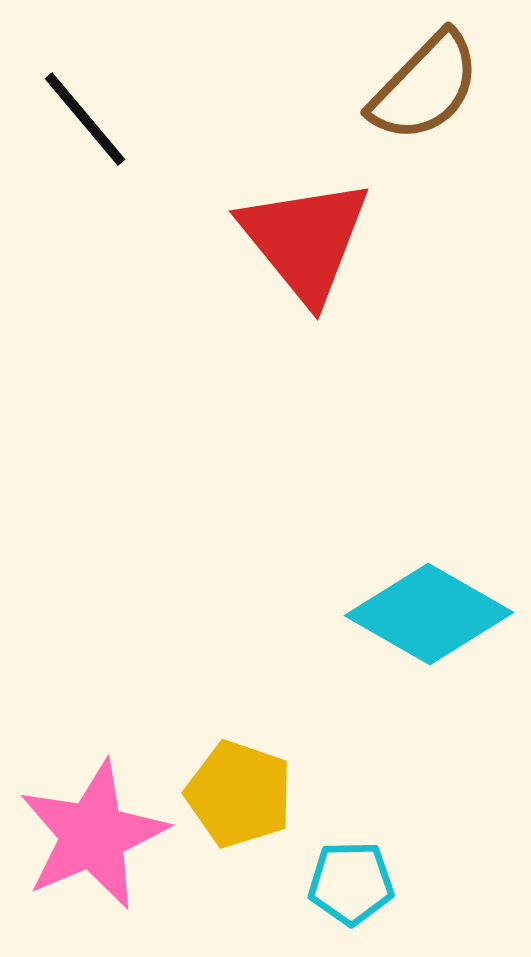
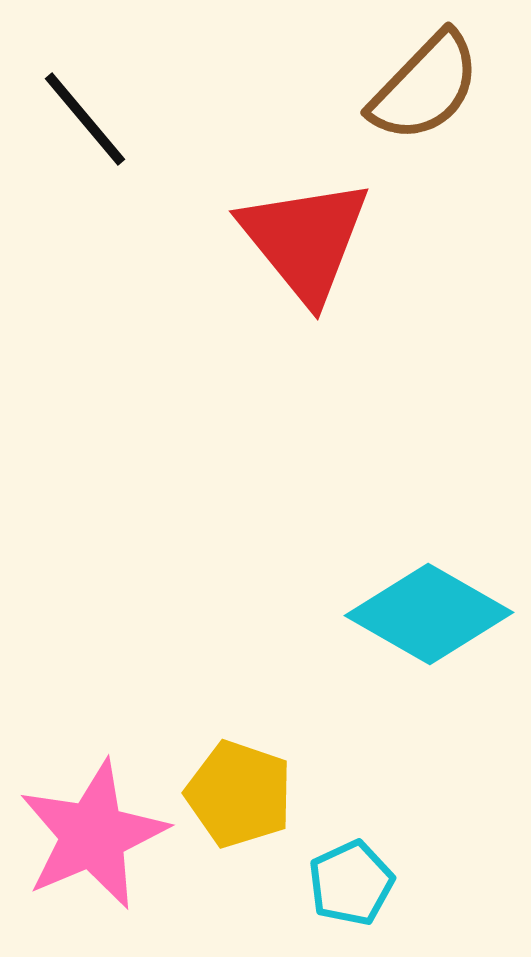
cyan pentagon: rotated 24 degrees counterclockwise
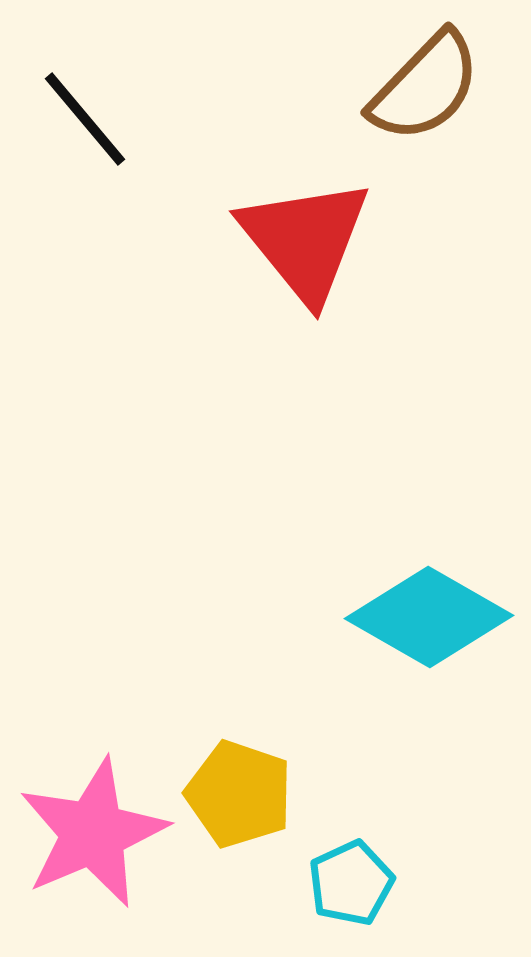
cyan diamond: moved 3 px down
pink star: moved 2 px up
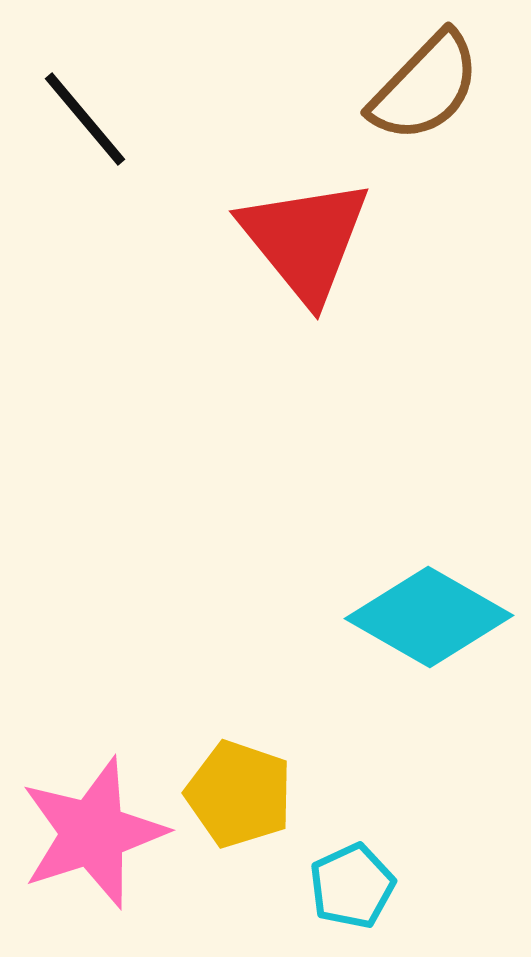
pink star: rotated 5 degrees clockwise
cyan pentagon: moved 1 px right, 3 px down
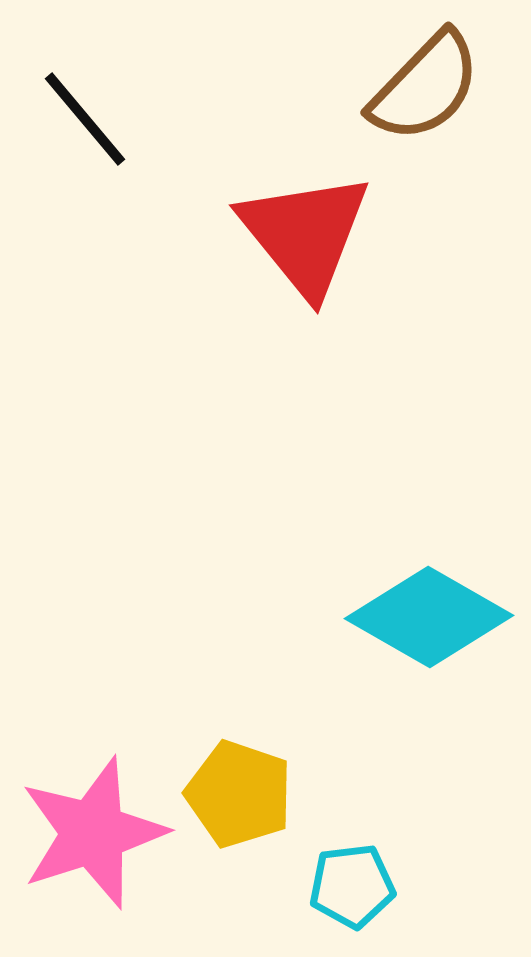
red triangle: moved 6 px up
cyan pentagon: rotated 18 degrees clockwise
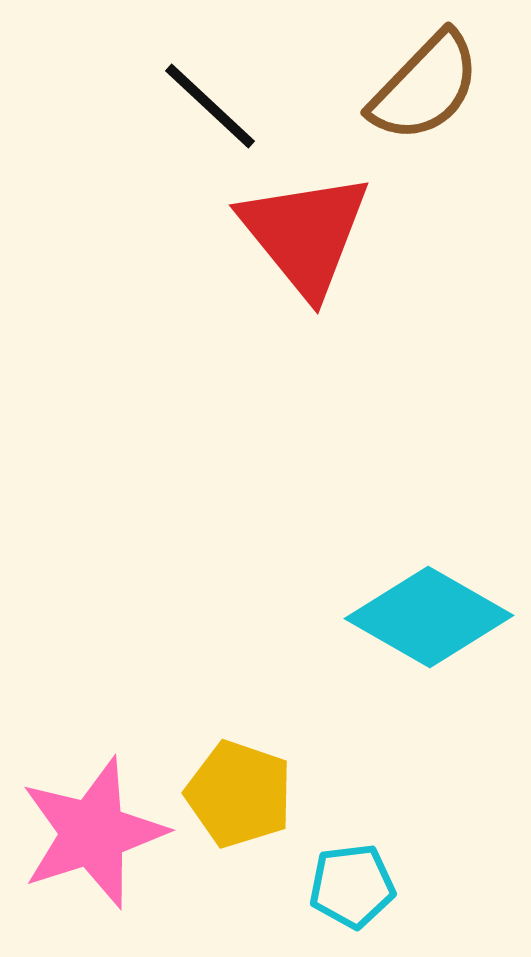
black line: moved 125 px right, 13 px up; rotated 7 degrees counterclockwise
